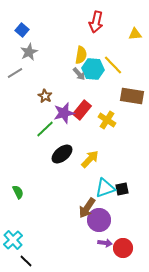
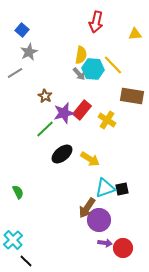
yellow arrow: rotated 78 degrees clockwise
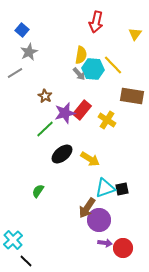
yellow triangle: rotated 48 degrees counterclockwise
purple star: moved 1 px right
green semicircle: moved 20 px right, 1 px up; rotated 120 degrees counterclockwise
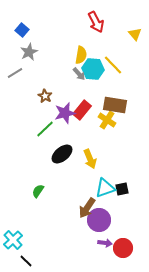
red arrow: rotated 40 degrees counterclockwise
yellow triangle: rotated 16 degrees counterclockwise
brown rectangle: moved 17 px left, 9 px down
yellow arrow: rotated 36 degrees clockwise
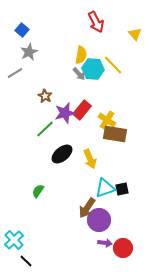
brown rectangle: moved 29 px down
cyan cross: moved 1 px right
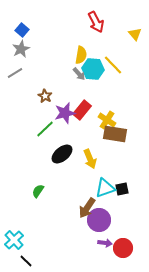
gray star: moved 8 px left, 3 px up
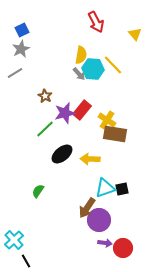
blue square: rotated 24 degrees clockwise
yellow arrow: rotated 114 degrees clockwise
black line: rotated 16 degrees clockwise
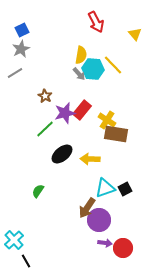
brown rectangle: moved 1 px right
black square: moved 3 px right; rotated 16 degrees counterclockwise
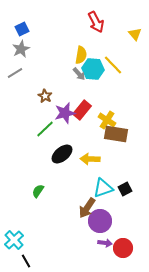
blue square: moved 1 px up
cyan triangle: moved 2 px left
purple circle: moved 1 px right, 1 px down
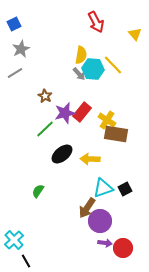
blue square: moved 8 px left, 5 px up
red rectangle: moved 2 px down
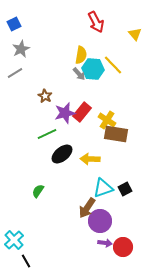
green line: moved 2 px right, 5 px down; rotated 18 degrees clockwise
red circle: moved 1 px up
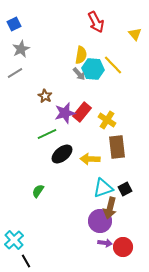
brown rectangle: moved 1 px right, 13 px down; rotated 75 degrees clockwise
brown arrow: moved 23 px right; rotated 20 degrees counterclockwise
